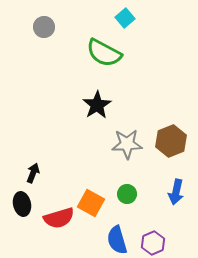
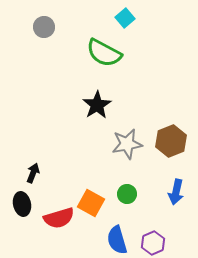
gray star: rotated 8 degrees counterclockwise
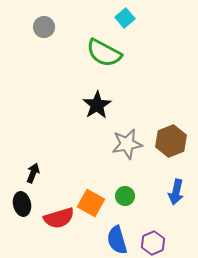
green circle: moved 2 px left, 2 px down
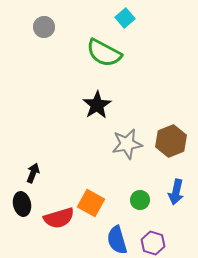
green circle: moved 15 px right, 4 px down
purple hexagon: rotated 20 degrees counterclockwise
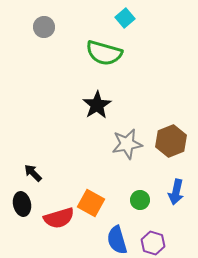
green semicircle: rotated 12 degrees counterclockwise
black arrow: rotated 66 degrees counterclockwise
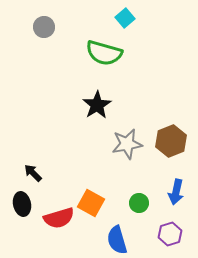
green circle: moved 1 px left, 3 px down
purple hexagon: moved 17 px right, 9 px up; rotated 25 degrees clockwise
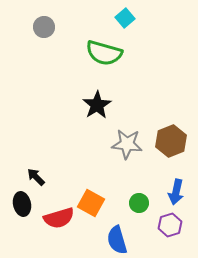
gray star: rotated 16 degrees clockwise
black arrow: moved 3 px right, 4 px down
purple hexagon: moved 9 px up
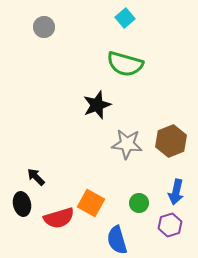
green semicircle: moved 21 px right, 11 px down
black star: rotated 12 degrees clockwise
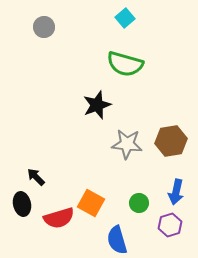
brown hexagon: rotated 12 degrees clockwise
